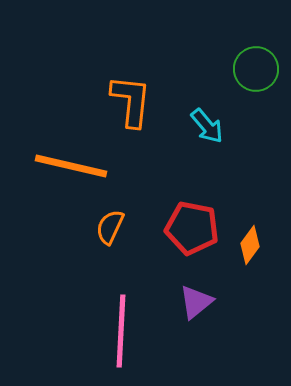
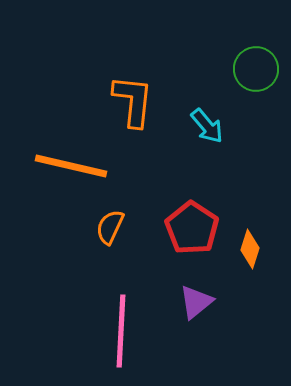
orange L-shape: moved 2 px right
red pentagon: rotated 22 degrees clockwise
orange diamond: moved 4 px down; rotated 18 degrees counterclockwise
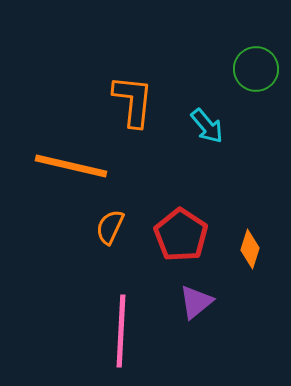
red pentagon: moved 11 px left, 7 px down
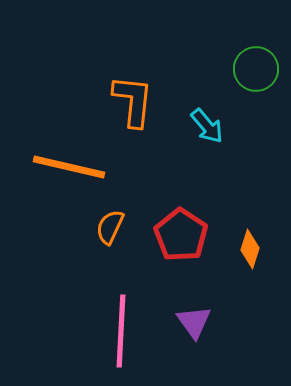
orange line: moved 2 px left, 1 px down
purple triangle: moved 2 px left, 20 px down; rotated 27 degrees counterclockwise
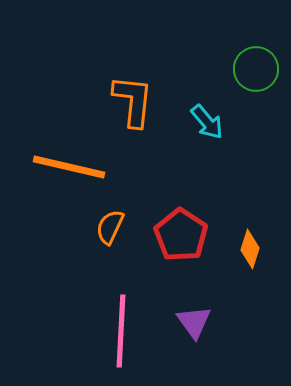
cyan arrow: moved 4 px up
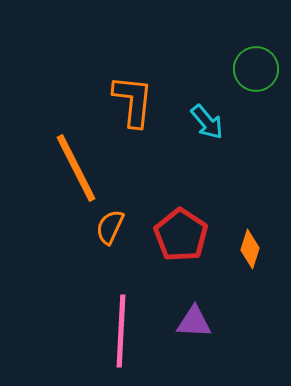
orange line: moved 7 px right, 1 px down; rotated 50 degrees clockwise
purple triangle: rotated 51 degrees counterclockwise
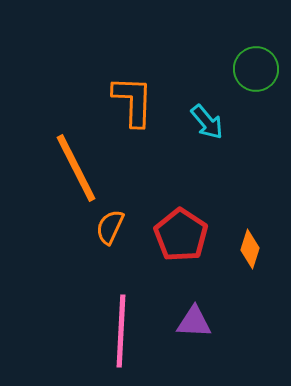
orange L-shape: rotated 4 degrees counterclockwise
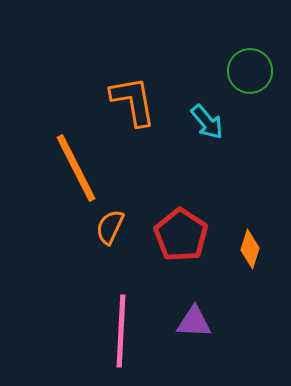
green circle: moved 6 px left, 2 px down
orange L-shape: rotated 12 degrees counterclockwise
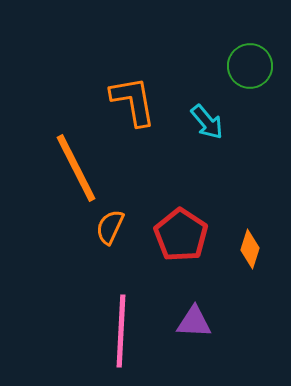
green circle: moved 5 px up
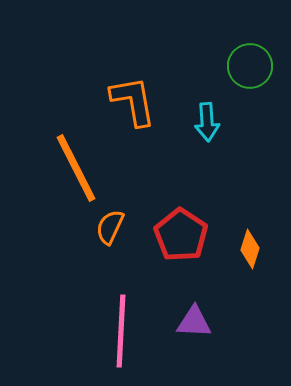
cyan arrow: rotated 36 degrees clockwise
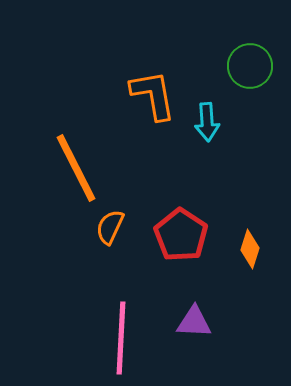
orange L-shape: moved 20 px right, 6 px up
pink line: moved 7 px down
